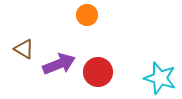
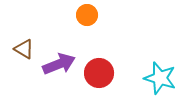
red circle: moved 1 px right, 1 px down
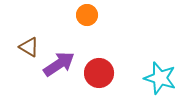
brown triangle: moved 5 px right, 2 px up
purple arrow: rotated 12 degrees counterclockwise
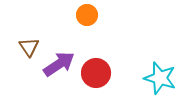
brown triangle: rotated 25 degrees clockwise
red circle: moved 3 px left
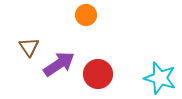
orange circle: moved 1 px left
red circle: moved 2 px right, 1 px down
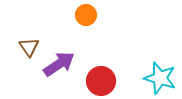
red circle: moved 3 px right, 7 px down
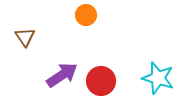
brown triangle: moved 4 px left, 10 px up
purple arrow: moved 3 px right, 11 px down
cyan star: moved 2 px left
